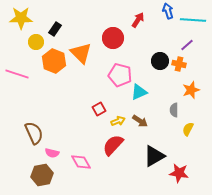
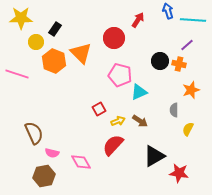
red circle: moved 1 px right
brown hexagon: moved 2 px right, 1 px down
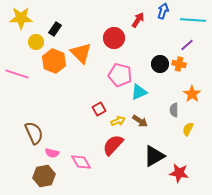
blue arrow: moved 5 px left; rotated 35 degrees clockwise
black circle: moved 3 px down
orange star: moved 1 px right, 4 px down; rotated 18 degrees counterclockwise
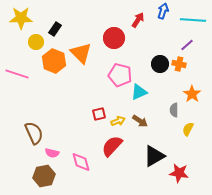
red square: moved 5 px down; rotated 16 degrees clockwise
red semicircle: moved 1 px left, 1 px down
pink diamond: rotated 15 degrees clockwise
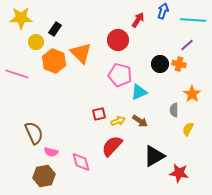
red circle: moved 4 px right, 2 px down
pink semicircle: moved 1 px left, 1 px up
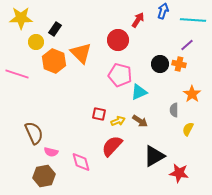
red square: rotated 24 degrees clockwise
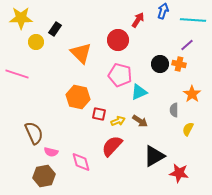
orange hexagon: moved 24 px right, 36 px down; rotated 10 degrees counterclockwise
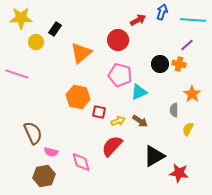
blue arrow: moved 1 px left, 1 px down
red arrow: rotated 28 degrees clockwise
orange triangle: rotated 35 degrees clockwise
red square: moved 2 px up
brown semicircle: moved 1 px left
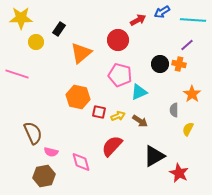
blue arrow: rotated 140 degrees counterclockwise
black rectangle: moved 4 px right
yellow arrow: moved 5 px up
red star: rotated 18 degrees clockwise
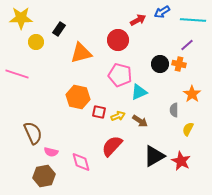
orange triangle: rotated 25 degrees clockwise
red star: moved 2 px right, 12 px up
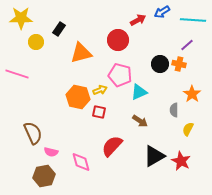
yellow arrow: moved 18 px left, 26 px up
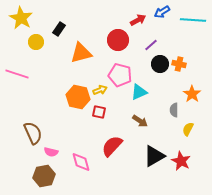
yellow star: rotated 30 degrees clockwise
purple line: moved 36 px left
